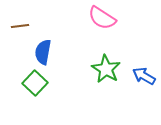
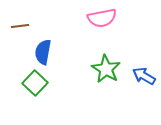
pink semicircle: rotated 44 degrees counterclockwise
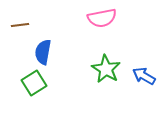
brown line: moved 1 px up
green square: moved 1 px left; rotated 15 degrees clockwise
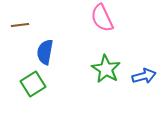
pink semicircle: rotated 76 degrees clockwise
blue semicircle: moved 2 px right
blue arrow: rotated 135 degrees clockwise
green square: moved 1 px left, 1 px down
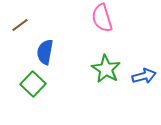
pink semicircle: rotated 8 degrees clockwise
brown line: rotated 30 degrees counterclockwise
green square: rotated 15 degrees counterclockwise
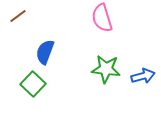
brown line: moved 2 px left, 9 px up
blue semicircle: rotated 10 degrees clockwise
green star: rotated 24 degrees counterclockwise
blue arrow: moved 1 px left
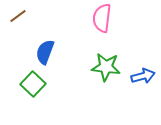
pink semicircle: rotated 24 degrees clockwise
green star: moved 2 px up
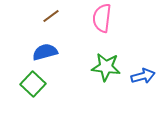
brown line: moved 33 px right
blue semicircle: rotated 55 degrees clockwise
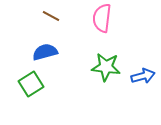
brown line: rotated 66 degrees clockwise
green square: moved 2 px left; rotated 15 degrees clockwise
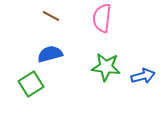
blue semicircle: moved 5 px right, 2 px down
